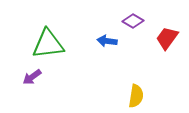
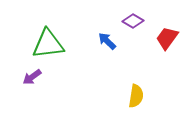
blue arrow: rotated 36 degrees clockwise
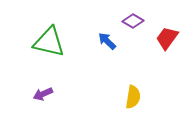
green triangle: moved 1 px right, 2 px up; rotated 20 degrees clockwise
purple arrow: moved 11 px right, 17 px down; rotated 12 degrees clockwise
yellow semicircle: moved 3 px left, 1 px down
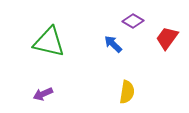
blue arrow: moved 6 px right, 3 px down
yellow semicircle: moved 6 px left, 5 px up
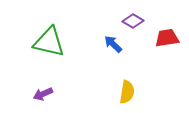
red trapezoid: rotated 45 degrees clockwise
